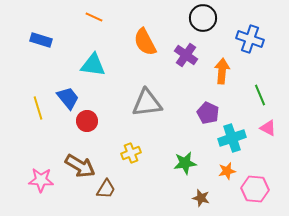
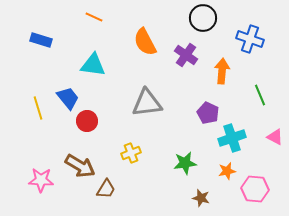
pink triangle: moved 7 px right, 9 px down
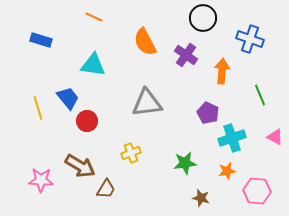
pink hexagon: moved 2 px right, 2 px down
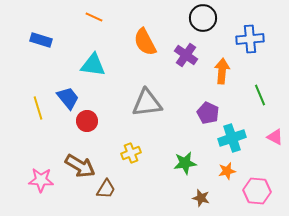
blue cross: rotated 24 degrees counterclockwise
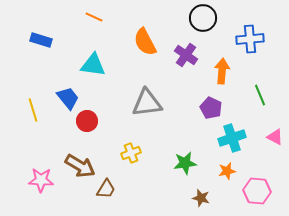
yellow line: moved 5 px left, 2 px down
purple pentagon: moved 3 px right, 5 px up
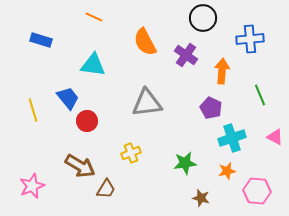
pink star: moved 9 px left, 6 px down; rotated 25 degrees counterclockwise
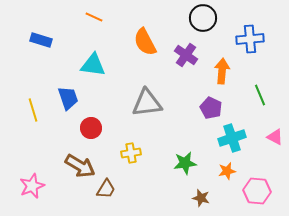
blue trapezoid: rotated 20 degrees clockwise
red circle: moved 4 px right, 7 px down
yellow cross: rotated 12 degrees clockwise
